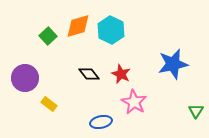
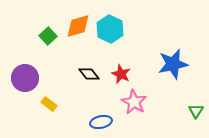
cyan hexagon: moved 1 px left, 1 px up
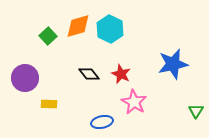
yellow rectangle: rotated 35 degrees counterclockwise
blue ellipse: moved 1 px right
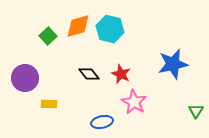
cyan hexagon: rotated 12 degrees counterclockwise
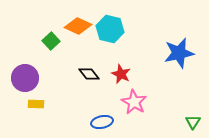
orange diamond: rotated 40 degrees clockwise
green square: moved 3 px right, 5 px down
blue star: moved 6 px right, 11 px up
yellow rectangle: moved 13 px left
green triangle: moved 3 px left, 11 px down
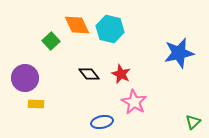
orange diamond: moved 1 px left, 1 px up; rotated 40 degrees clockwise
green triangle: rotated 14 degrees clockwise
